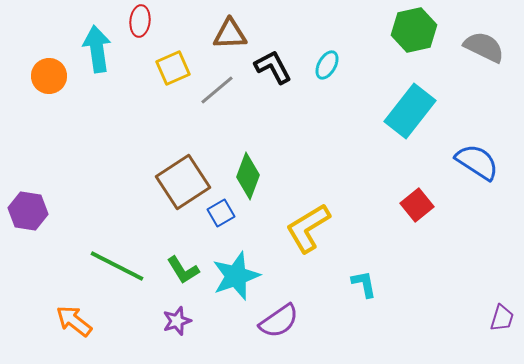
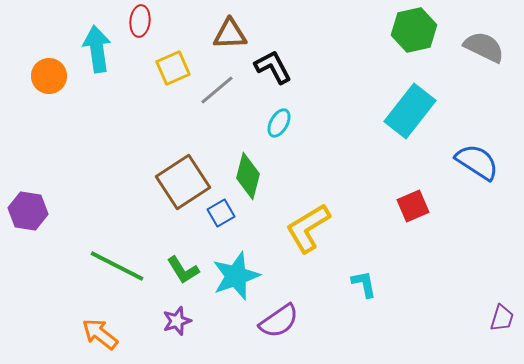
cyan ellipse: moved 48 px left, 58 px down
green diamond: rotated 6 degrees counterclockwise
red square: moved 4 px left, 1 px down; rotated 16 degrees clockwise
orange arrow: moved 26 px right, 13 px down
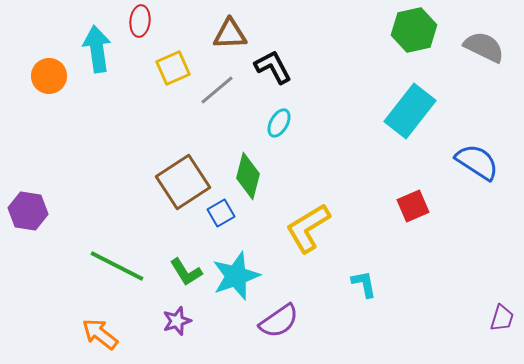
green L-shape: moved 3 px right, 2 px down
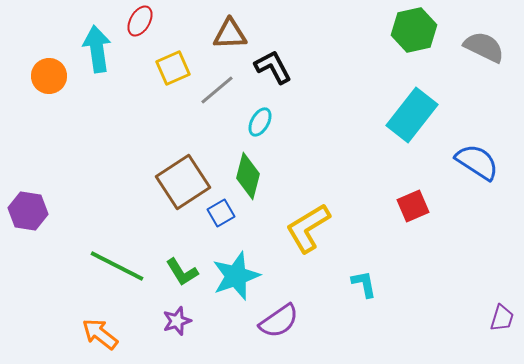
red ellipse: rotated 24 degrees clockwise
cyan rectangle: moved 2 px right, 4 px down
cyan ellipse: moved 19 px left, 1 px up
green L-shape: moved 4 px left
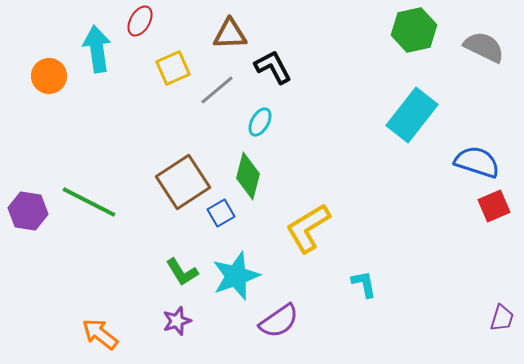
blue semicircle: rotated 15 degrees counterclockwise
red square: moved 81 px right
green line: moved 28 px left, 64 px up
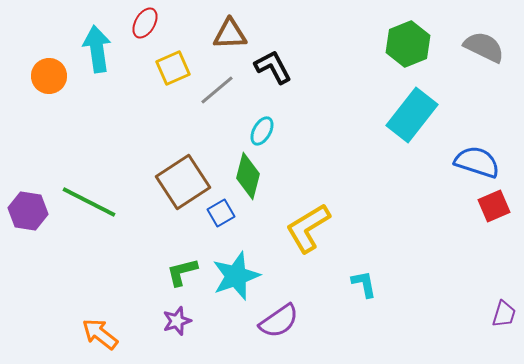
red ellipse: moved 5 px right, 2 px down
green hexagon: moved 6 px left, 14 px down; rotated 9 degrees counterclockwise
cyan ellipse: moved 2 px right, 9 px down
green L-shape: rotated 108 degrees clockwise
purple trapezoid: moved 2 px right, 4 px up
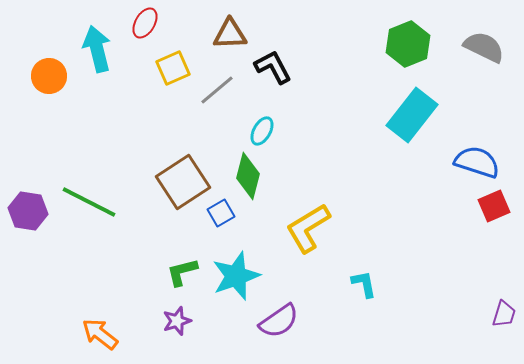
cyan arrow: rotated 6 degrees counterclockwise
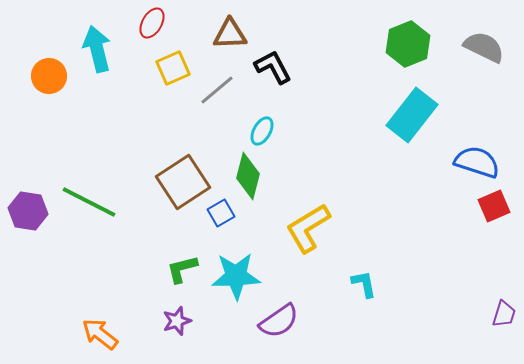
red ellipse: moved 7 px right
green L-shape: moved 3 px up
cyan star: rotated 18 degrees clockwise
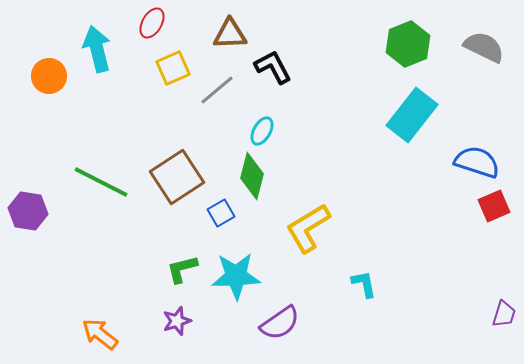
green diamond: moved 4 px right
brown square: moved 6 px left, 5 px up
green line: moved 12 px right, 20 px up
purple semicircle: moved 1 px right, 2 px down
